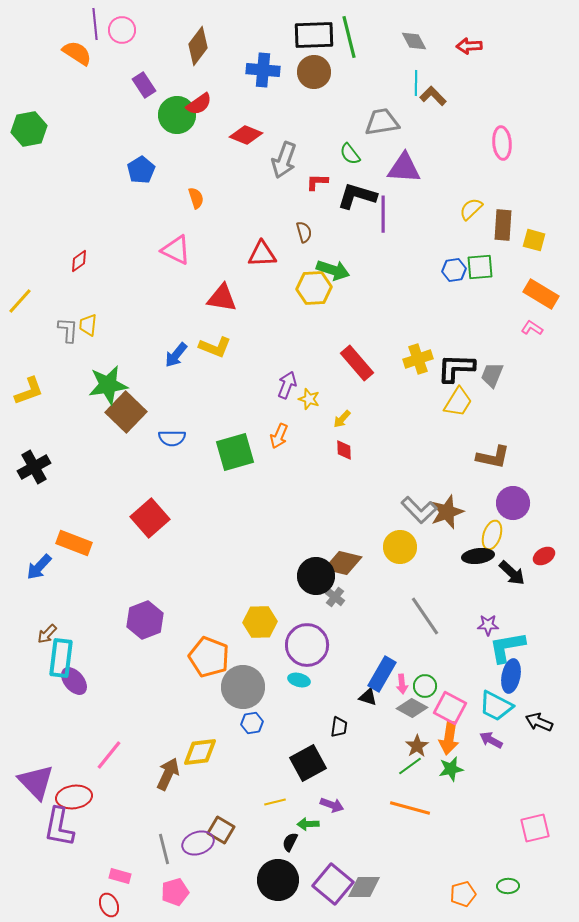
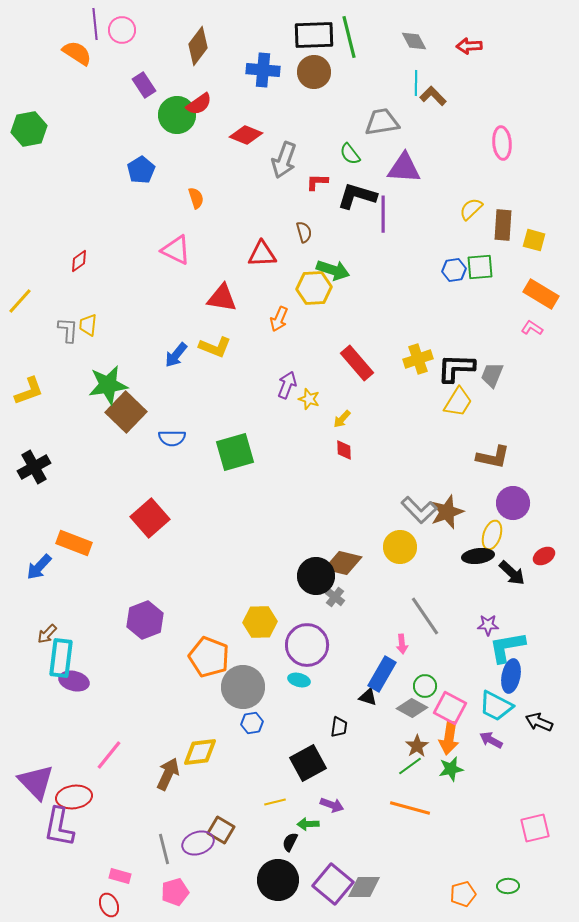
orange arrow at (279, 436): moved 117 px up
purple ellipse at (74, 681): rotated 36 degrees counterclockwise
pink arrow at (402, 684): moved 40 px up
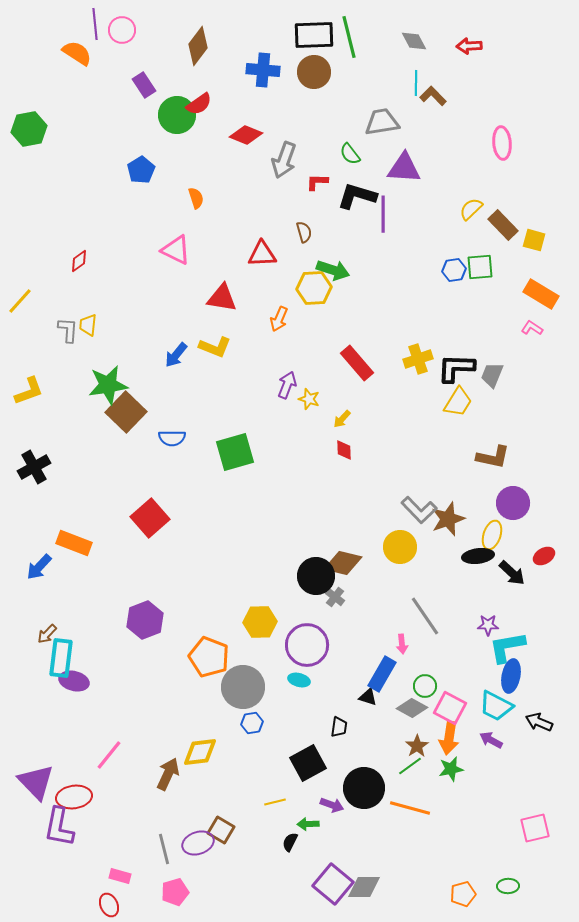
brown rectangle at (503, 225): rotated 48 degrees counterclockwise
brown star at (447, 512): moved 1 px right, 7 px down
black circle at (278, 880): moved 86 px right, 92 px up
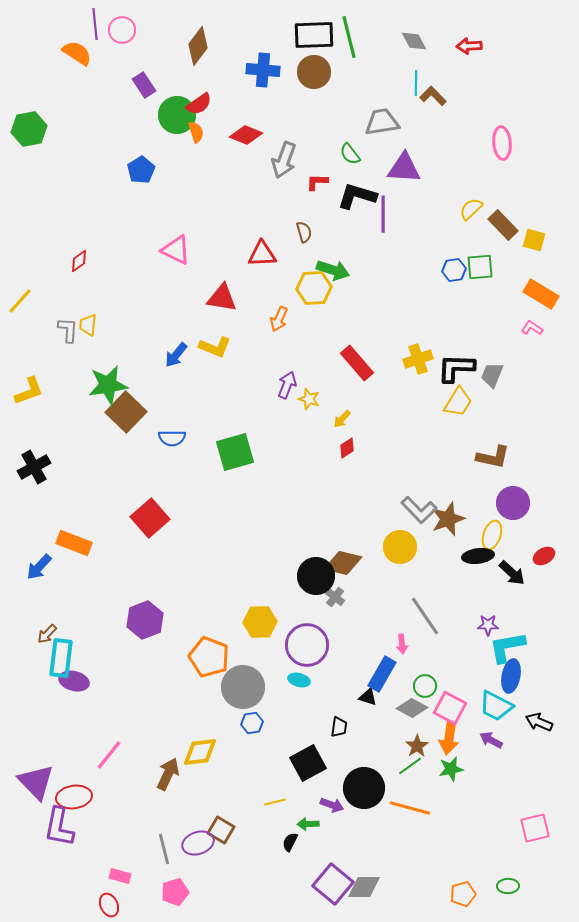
orange semicircle at (196, 198): moved 66 px up
red diamond at (344, 450): moved 3 px right, 2 px up; rotated 60 degrees clockwise
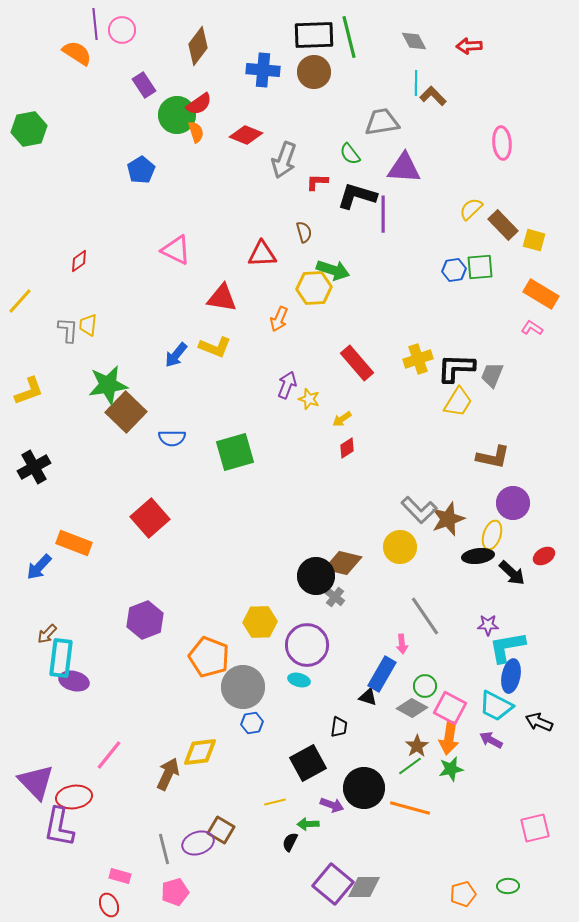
yellow arrow at (342, 419): rotated 12 degrees clockwise
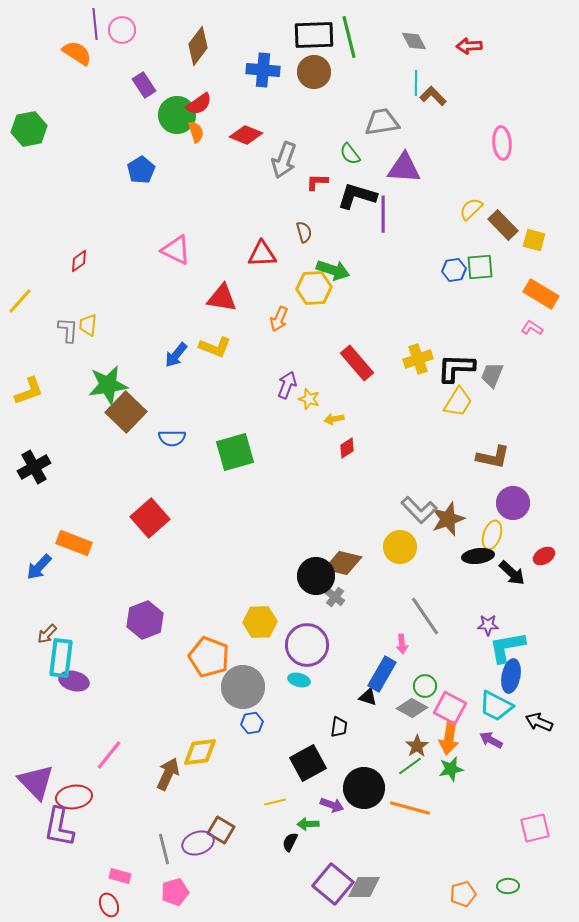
yellow arrow at (342, 419): moved 8 px left; rotated 24 degrees clockwise
